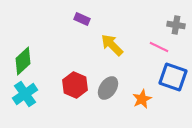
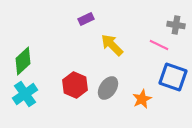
purple rectangle: moved 4 px right; rotated 49 degrees counterclockwise
pink line: moved 2 px up
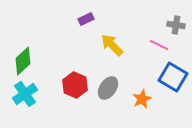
blue square: rotated 12 degrees clockwise
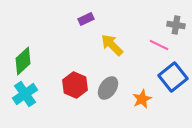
blue square: rotated 20 degrees clockwise
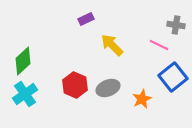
gray ellipse: rotated 35 degrees clockwise
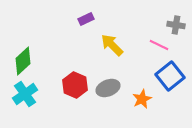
blue square: moved 3 px left, 1 px up
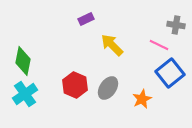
green diamond: rotated 36 degrees counterclockwise
blue square: moved 3 px up
gray ellipse: rotated 35 degrees counterclockwise
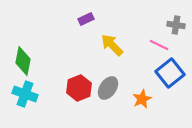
red hexagon: moved 4 px right, 3 px down; rotated 15 degrees clockwise
cyan cross: rotated 35 degrees counterclockwise
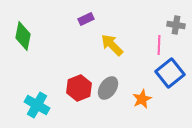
pink line: rotated 66 degrees clockwise
green diamond: moved 25 px up
cyan cross: moved 12 px right, 11 px down; rotated 10 degrees clockwise
